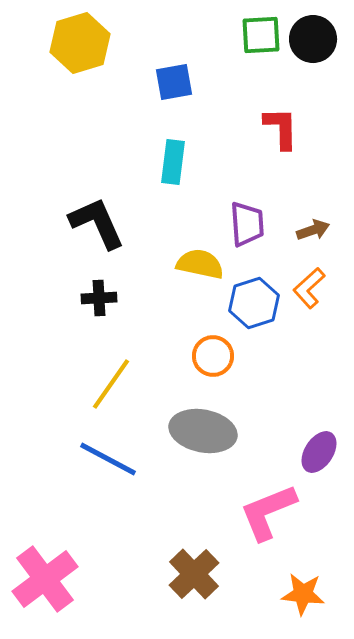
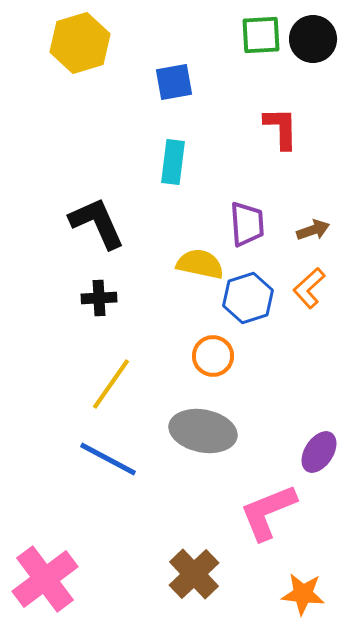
blue hexagon: moved 6 px left, 5 px up
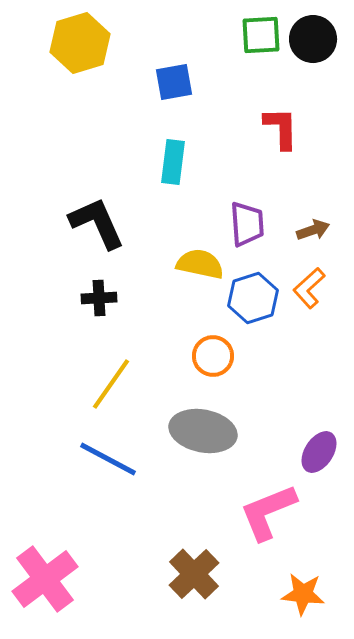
blue hexagon: moved 5 px right
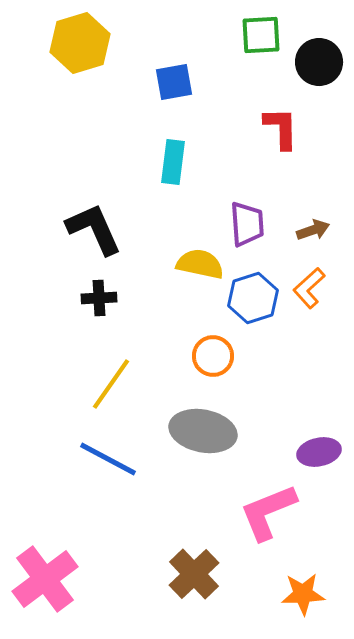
black circle: moved 6 px right, 23 px down
black L-shape: moved 3 px left, 6 px down
purple ellipse: rotated 45 degrees clockwise
orange star: rotated 9 degrees counterclockwise
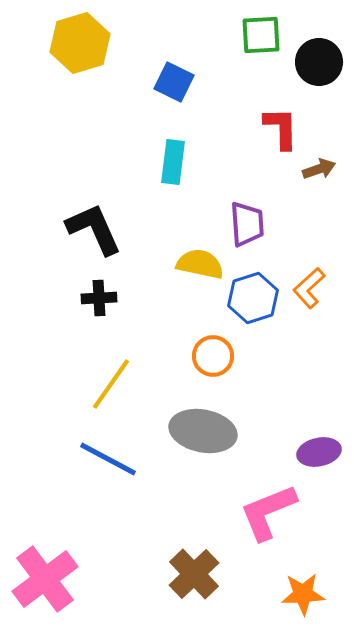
blue square: rotated 36 degrees clockwise
brown arrow: moved 6 px right, 61 px up
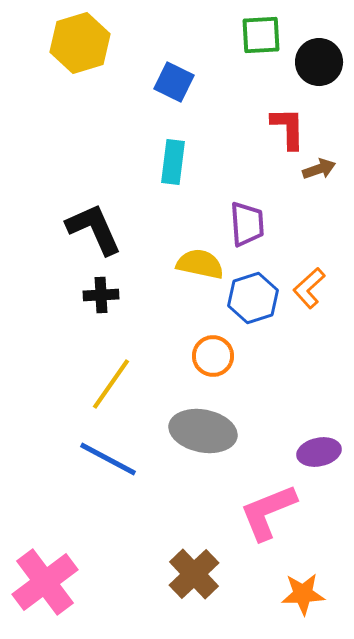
red L-shape: moved 7 px right
black cross: moved 2 px right, 3 px up
pink cross: moved 3 px down
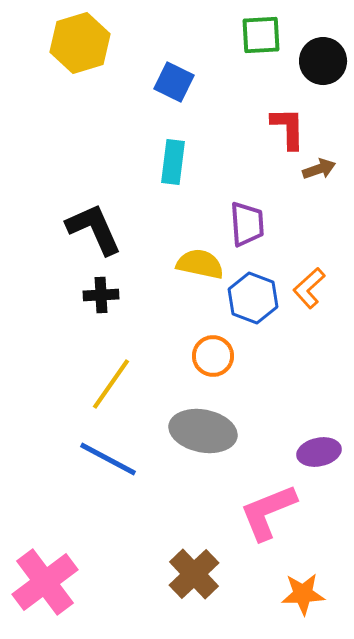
black circle: moved 4 px right, 1 px up
blue hexagon: rotated 21 degrees counterclockwise
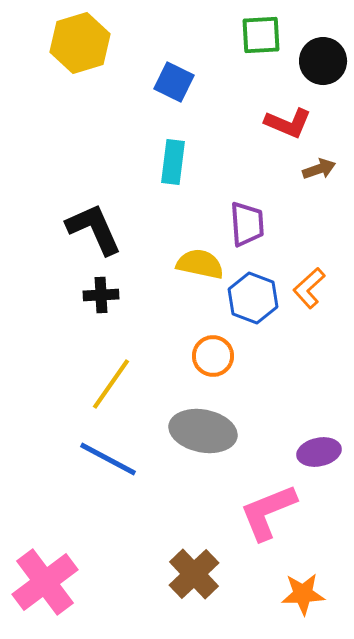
red L-shape: moved 5 px up; rotated 114 degrees clockwise
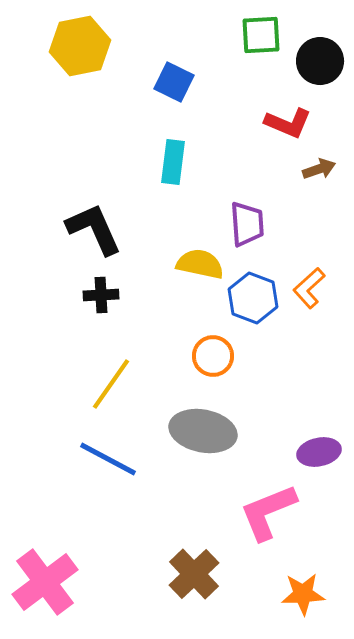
yellow hexagon: moved 3 px down; rotated 6 degrees clockwise
black circle: moved 3 px left
